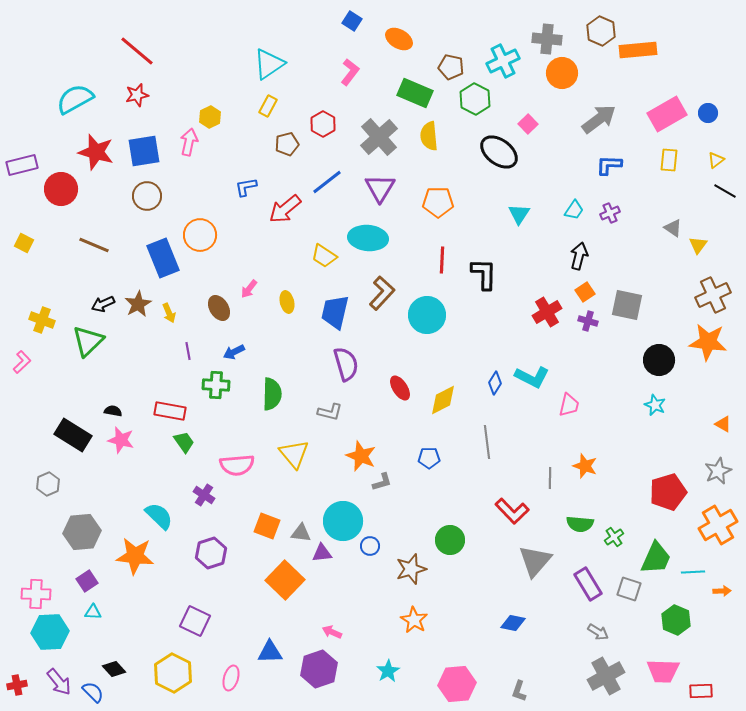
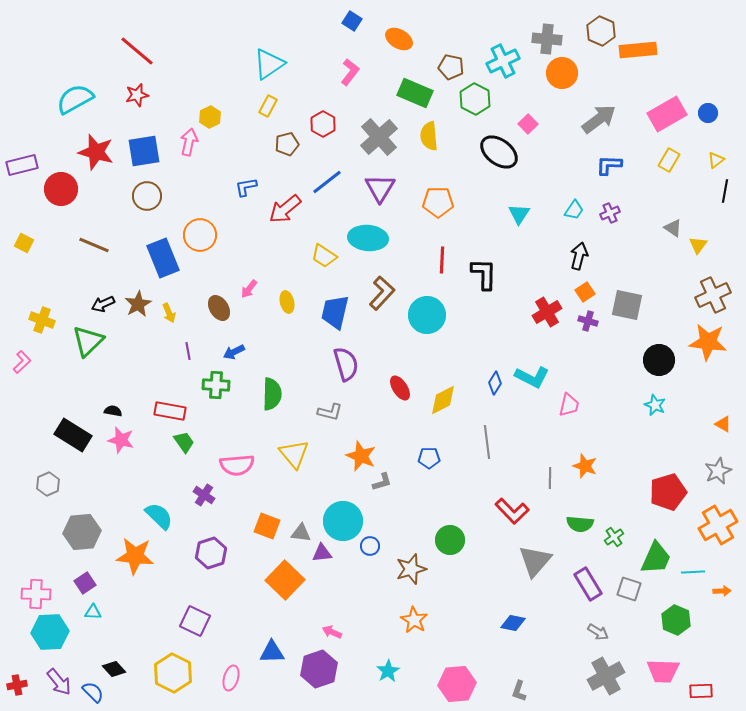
yellow rectangle at (669, 160): rotated 25 degrees clockwise
black line at (725, 191): rotated 70 degrees clockwise
purple square at (87, 581): moved 2 px left, 2 px down
blue triangle at (270, 652): moved 2 px right
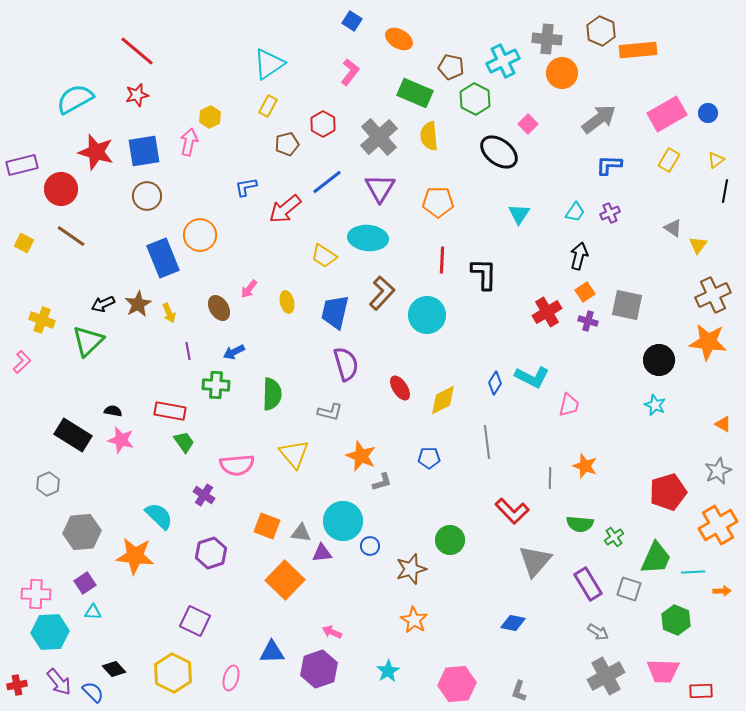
cyan trapezoid at (574, 210): moved 1 px right, 2 px down
brown line at (94, 245): moved 23 px left, 9 px up; rotated 12 degrees clockwise
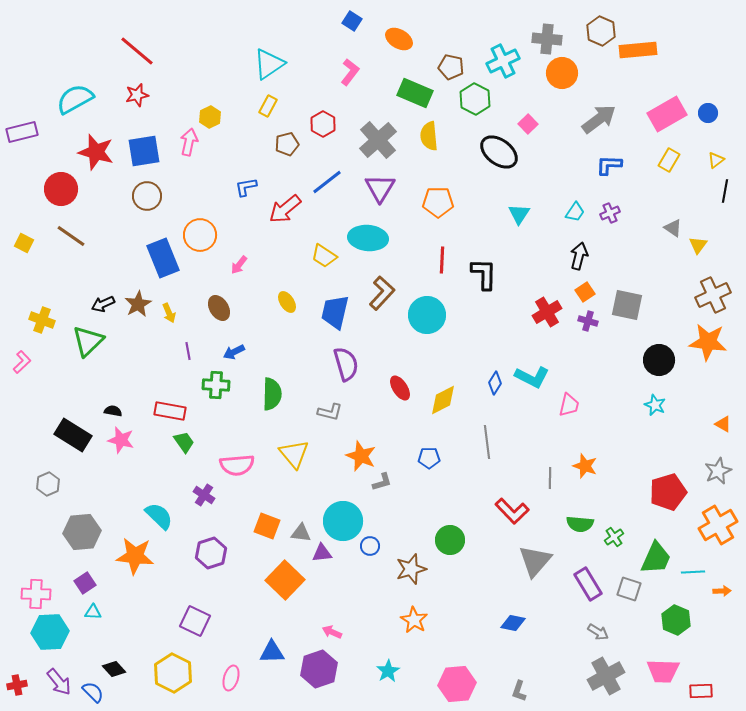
gray cross at (379, 137): moved 1 px left, 3 px down
purple rectangle at (22, 165): moved 33 px up
pink arrow at (249, 289): moved 10 px left, 24 px up
yellow ellipse at (287, 302): rotated 20 degrees counterclockwise
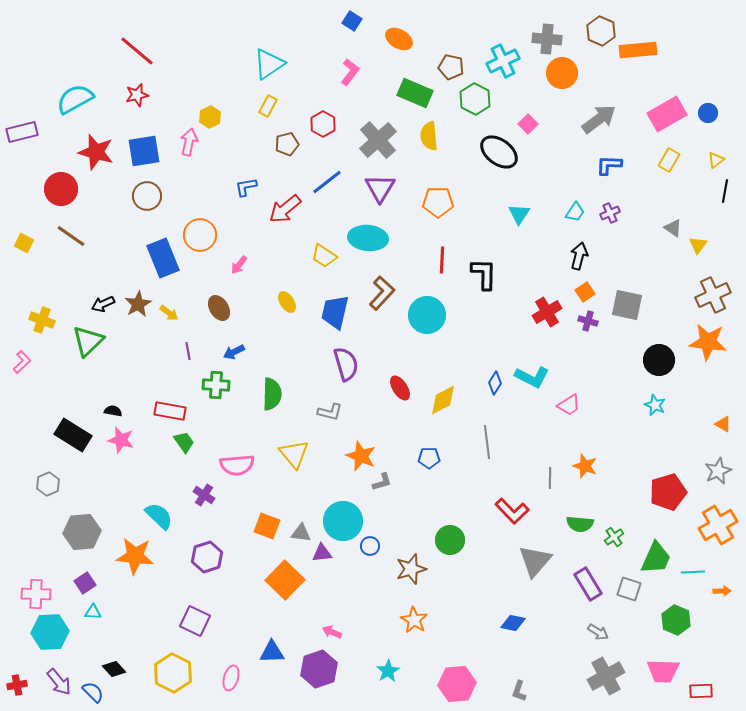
yellow arrow at (169, 313): rotated 30 degrees counterclockwise
pink trapezoid at (569, 405): rotated 45 degrees clockwise
purple hexagon at (211, 553): moved 4 px left, 4 px down
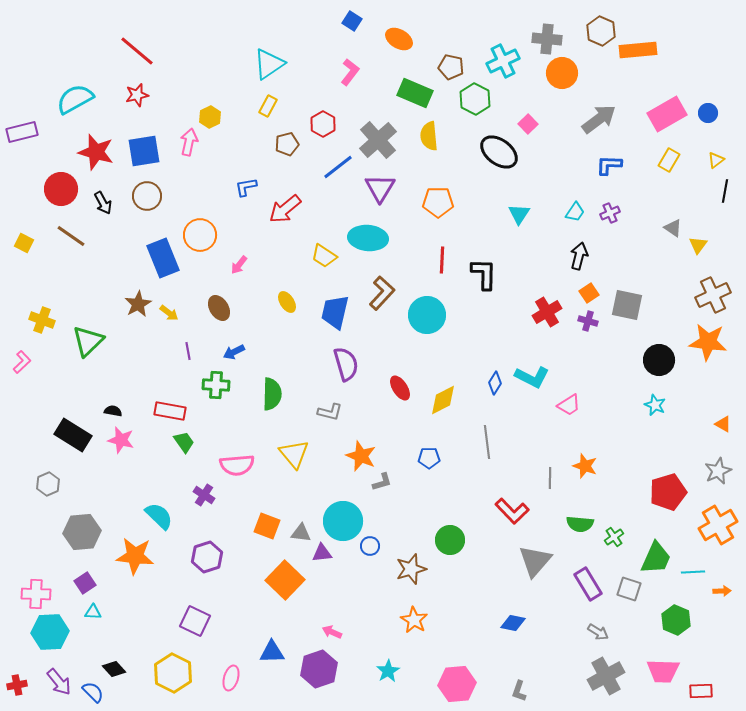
blue line at (327, 182): moved 11 px right, 15 px up
orange square at (585, 292): moved 4 px right, 1 px down
black arrow at (103, 304): moved 101 px up; rotated 95 degrees counterclockwise
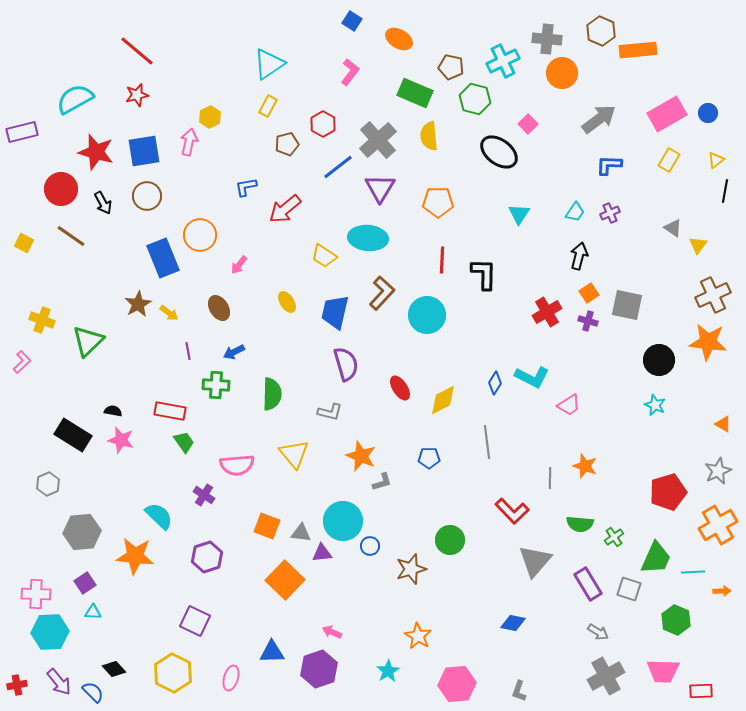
green hexagon at (475, 99): rotated 12 degrees counterclockwise
orange star at (414, 620): moved 4 px right, 16 px down
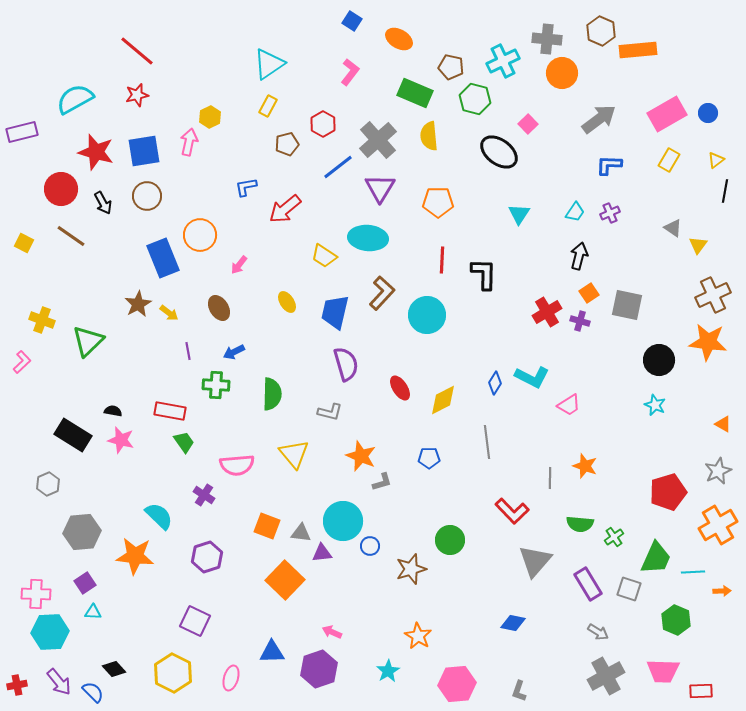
purple cross at (588, 321): moved 8 px left
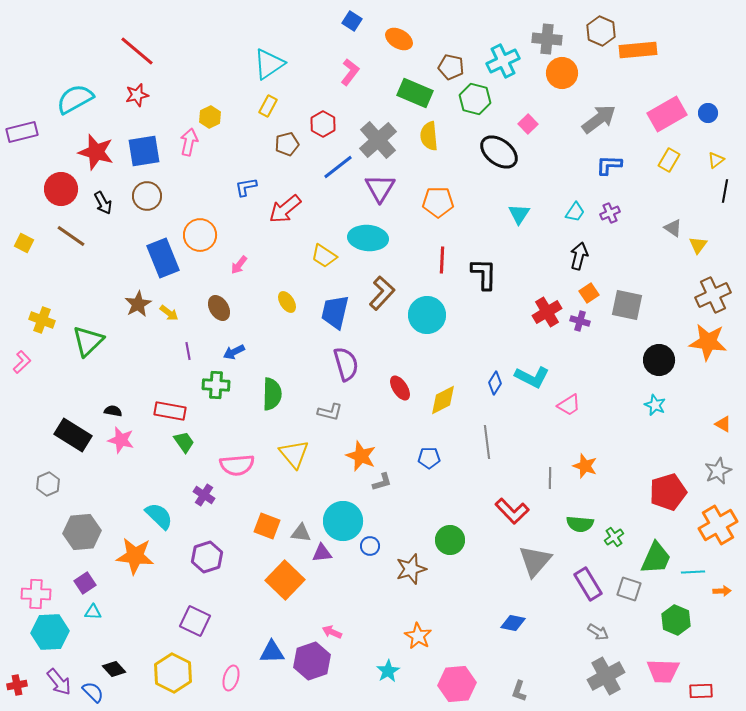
purple hexagon at (319, 669): moved 7 px left, 8 px up
